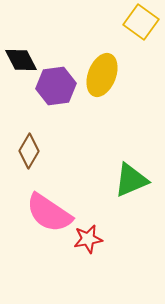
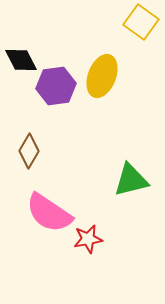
yellow ellipse: moved 1 px down
green triangle: rotated 9 degrees clockwise
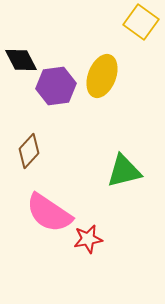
brown diamond: rotated 12 degrees clockwise
green triangle: moved 7 px left, 9 px up
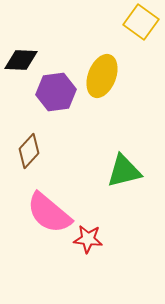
black diamond: rotated 60 degrees counterclockwise
purple hexagon: moved 6 px down
pink semicircle: rotated 6 degrees clockwise
red star: rotated 16 degrees clockwise
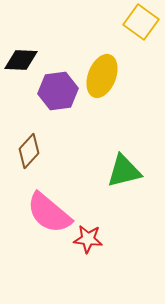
purple hexagon: moved 2 px right, 1 px up
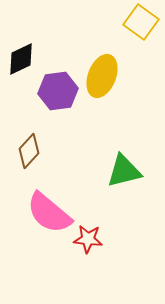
black diamond: moved 1 px up; rotated 28 degrees counterclockwise
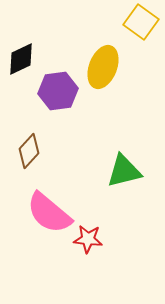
yellow ellipse: moved 1 px right, 9 px up
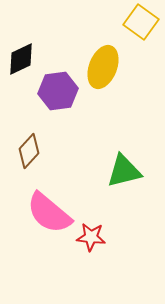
red star: moved 3 px right, 2 px up
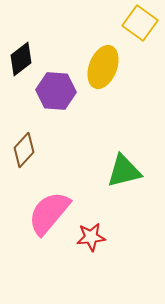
yellow square: moved 1 px left, 1 px down
black diamond: rotated 12 degrees counterclockwise
purple hexagon: moved 2 px left; rotated 12 degrees clockwise
brown diamond: moved 5 px left, 1 px up
pink semicircle: rotated 90 degrees clockwise
red star: rotated 12 degrees counterclockwise
